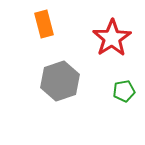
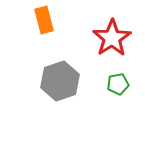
orange rectangle: moved 4 px up
green pentagon: moved 6 px left, 7 px up
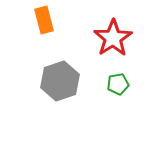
red star: moved 1 px right
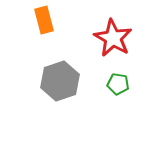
red star: rotated 9 degrees counterclockwise
green pentagon: rotated 20 degrees clockwise
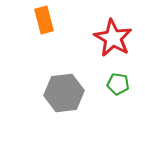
gray hexagon: moved 4 px right, 12 px down; rotated 12 degrees clockwise
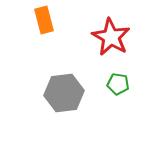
red star: moved 2 px left, 1 px up
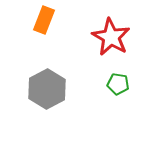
orange rectangle: rotated 36 degrees clockwise
gray hexagon: moved 17 px left, 4 px up; rotated 21 degrees counterclockwise
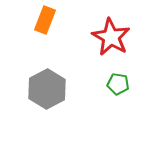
orange rectangle: moved 1 px right
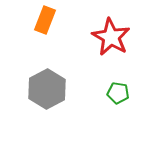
green pentagon: moved 9 px down
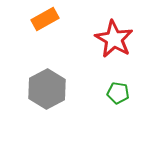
orange rectangle: moved 1 px up; rotated 40 degrees clockwise
red star: moved 3 px right, 2 px down
